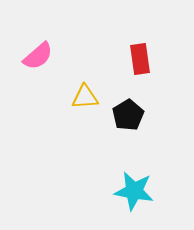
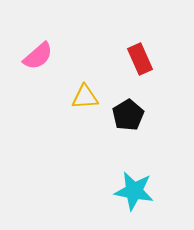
red rectangle: rotated 16 degrees counterclockwise
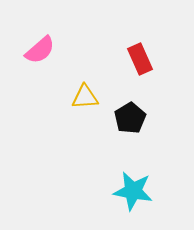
pink semicircle: moved 2 px right, 6 px up
black pentagon: moved 2 px right, 3 px down
cyan star: moved 1 px left
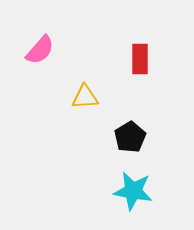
pink semicircle: rotated 8 degrees counterclockwise
red rectangle: rotated 24 degrees clockwise
black pentagon: moved 19 px down
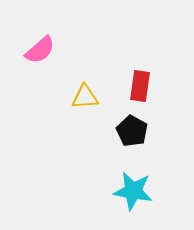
pink semicircle: rotated 8 degrees clockwise
red rectangle: moved 27 px down; rotated 8 degrees clockwise
black pentagon: moved 2 px right, 6 px up; rotated 12 degrees counterclockwise
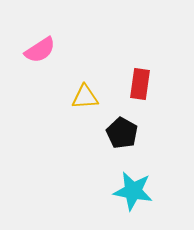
pink semicircle: rotated 8 degrees clockwise
red rectangle: moved 2 px up
black pentagon: moved 10 px left, 2 px down
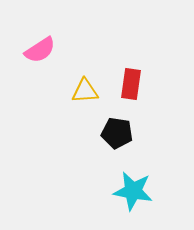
red rectangle: moved 9 px left
yellow triangle: moved 6 px up
black pentagon: moved 5 px left; rotated 20 degrees counterclockwise
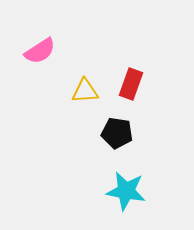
pink semicircle: moved 1 px down
red rectangle: rotated 12 degrees clockwise
cyan star: moved 7 px left
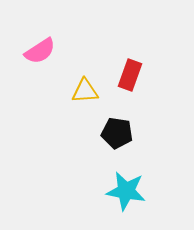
red rectangle: moved 1 px left, 9 px up
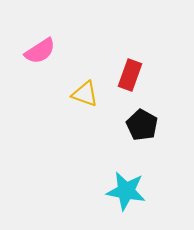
yellow triangle: moved 3 px down; rotated 24 degrees clockwise
black pentagon: moved 25 px right, 8 px up; rotated 20 degrees clockwise
